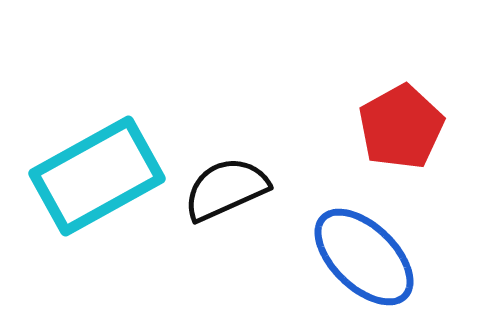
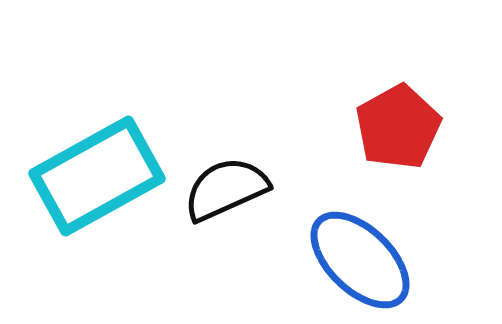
red pentagon: moved 3 px left
blue ellipse: moved 4 px left, 3 px down
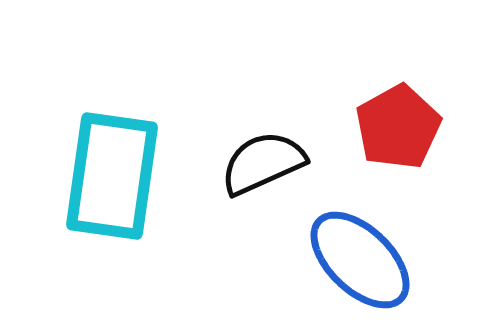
cyan rectangle: moved 15 px right; rotated 53 degrees counterclockwise
black semicircle: moved 37 px right, 26 px up
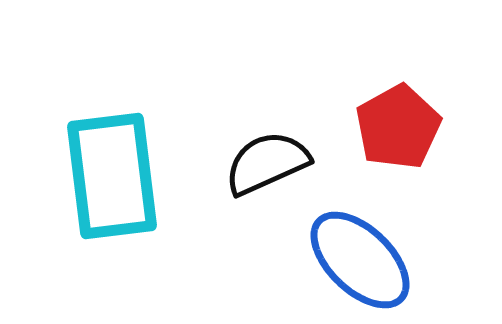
black semicircle: moved 4 px right
cyan rectangle: rotated 15 degrees counterclockwise
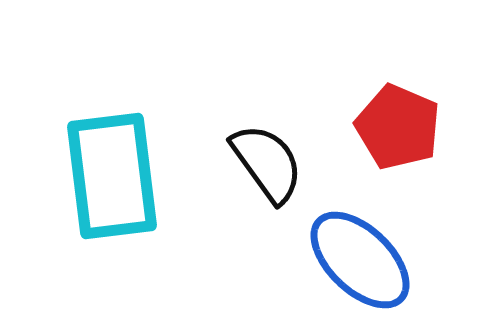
red pentagon: rotated 20 degrees counterclockwise
black semicircle: rotated 78 degrees clockwise
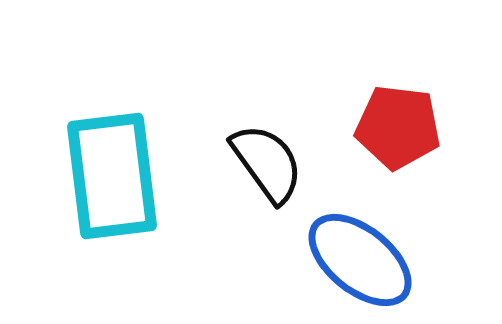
red pentagon: rotated 16 degrees counterclockwise
blue ellipse: rotated 5 degrees counterclockwise
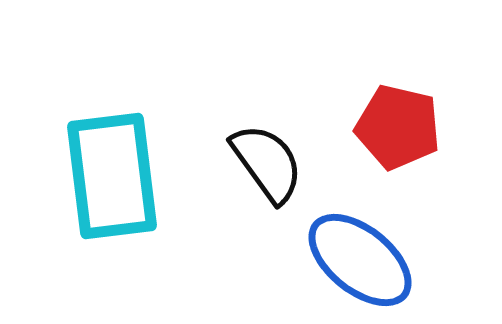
red pentagon: rotated 6 degrees clockwise
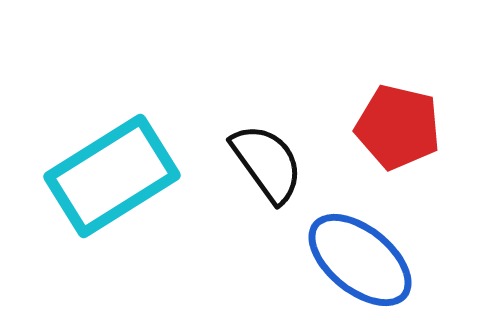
cyan rectangle: rotated 65 degrees clockwise
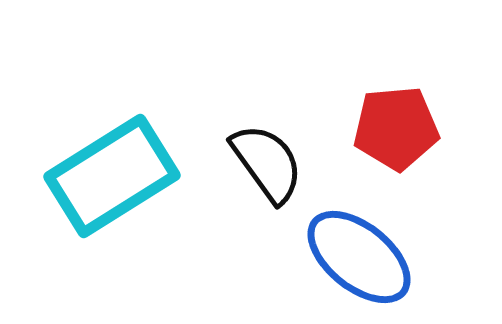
red pentagon: moved 2 px left, 1 px down; rotated 18 degrees counterclockwise
blue ellipse: moved 1 px left, 3 px up
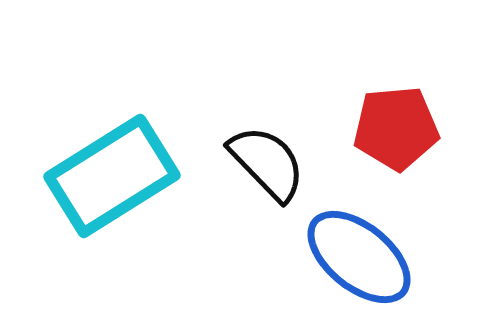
black semicircle: rotated 8 degrees counterclockwise
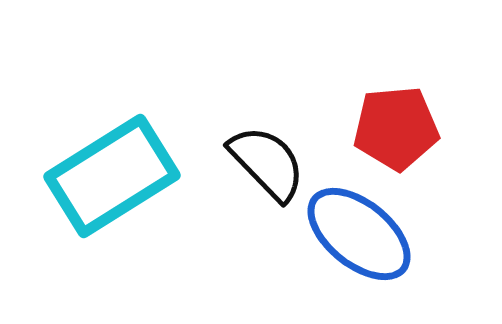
blue ellipse: moved 23 px up
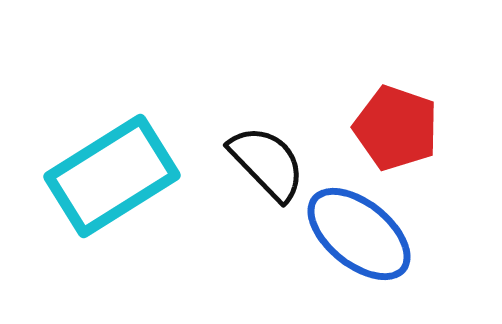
red pentagon: rotated 24 degrees clockwise
